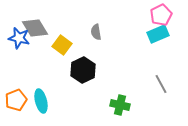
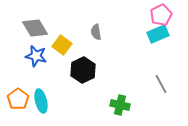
blue star: moved 17 px right, 18 px down
orange pentagon: moved 2 px right, 1 px up; rotated 15 degrees counterclockwise
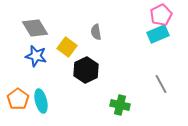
yellow square: moved 5 px right, 2 px down
black hexagon: moved 3 px right
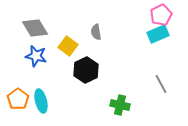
yellow square: moved 1 px right, 1 px up
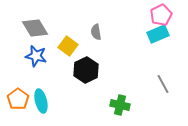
gray line: moved 2 px right
